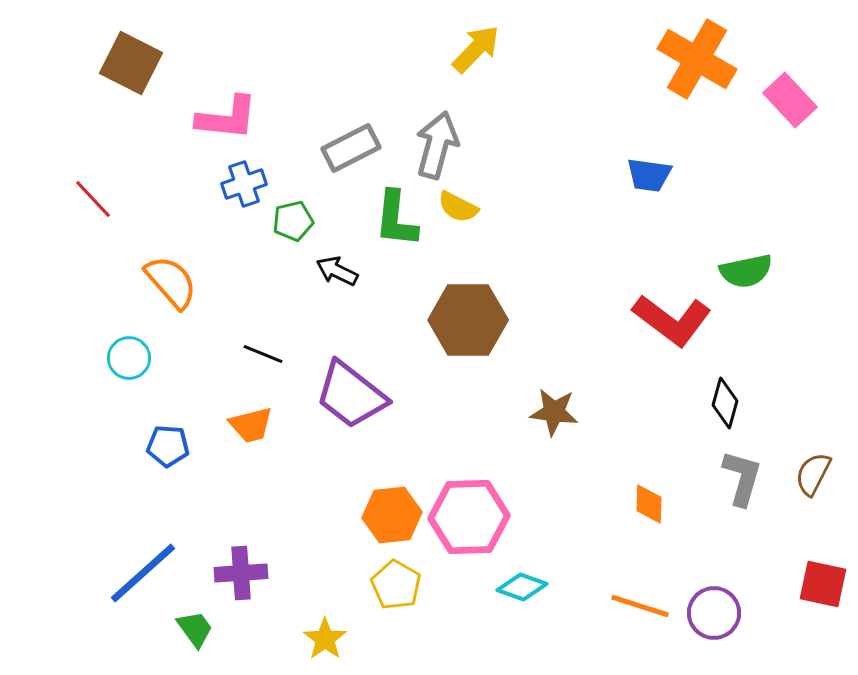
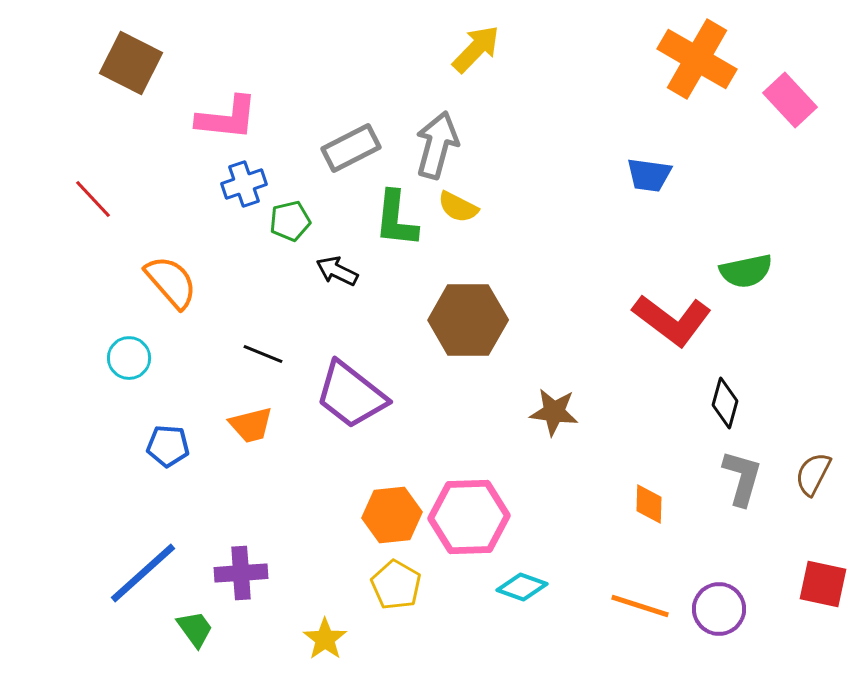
green pentagon: moved 3 px left
purple circle: moved 5 px right, 4 px up
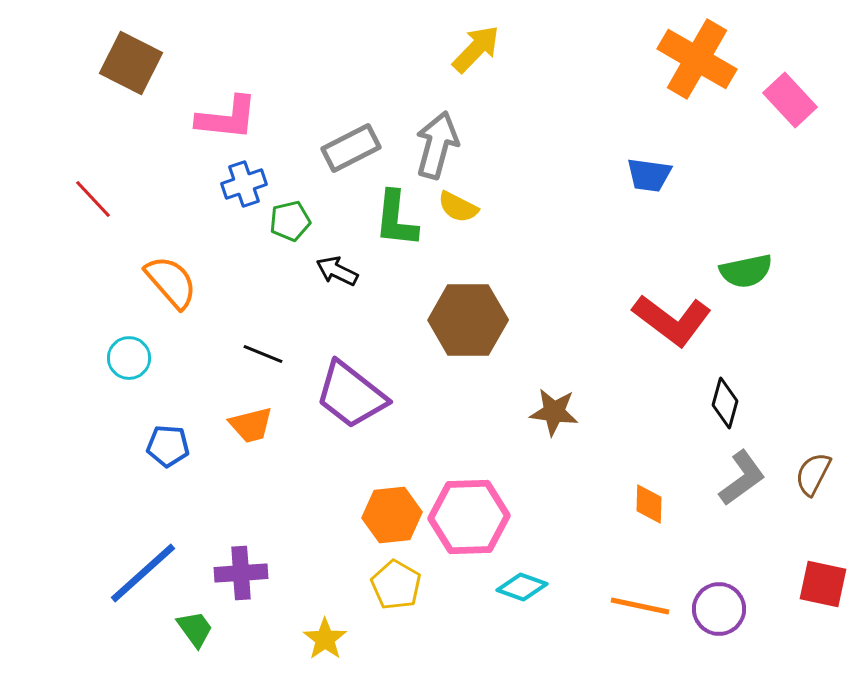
gray L-shape: rotated 38 degrees clockwise
orange line: rotated 6 degrees counterclockwise
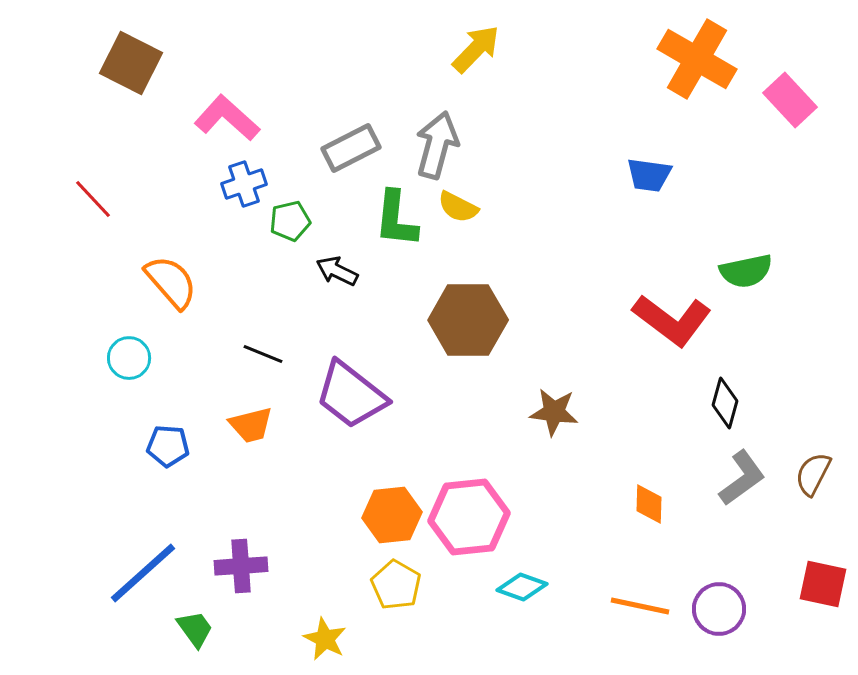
pink L-shape: rotated 144 degrees counterclockwise
pink hexagon: rotated 4 degrees counterclockwise
purple cross: moved 7 px up
yellow star: rotated 9 degrees counterclockwise
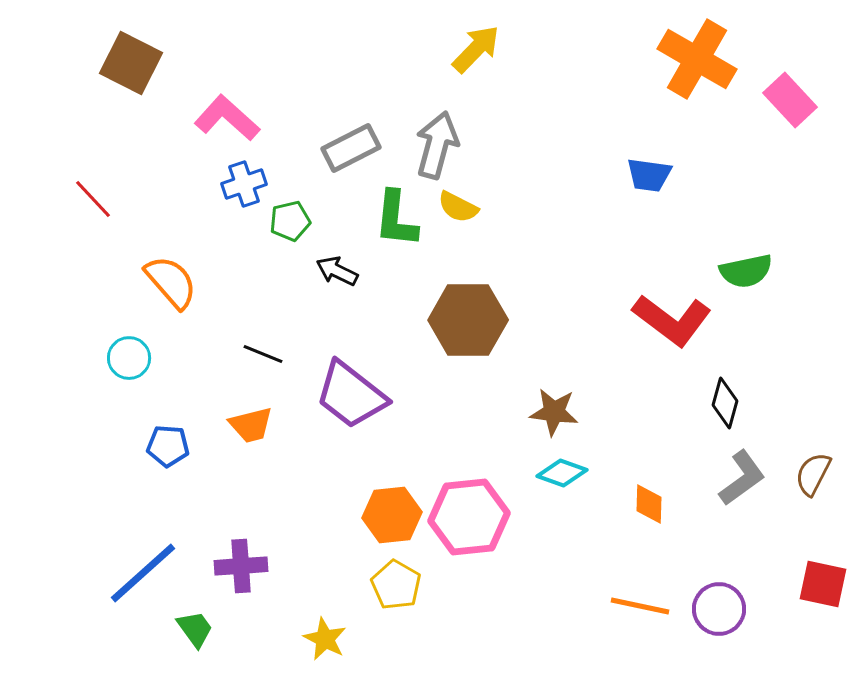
cyan diamond: moved 40 px right, 114 px up
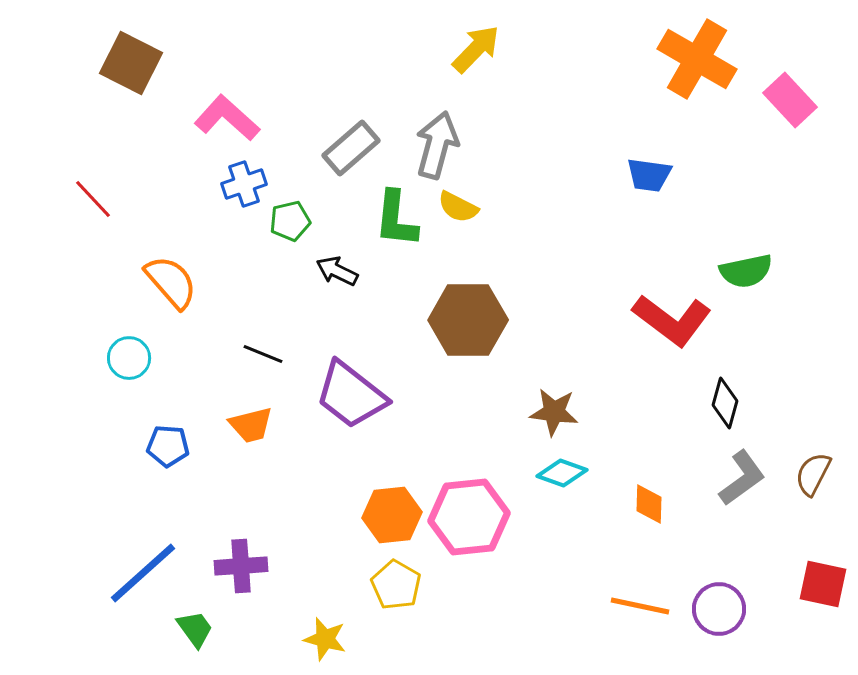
gray rectangle: rotated 14 degrees counterclockwise
yellow star: rotated 12 degrees counterclockwise
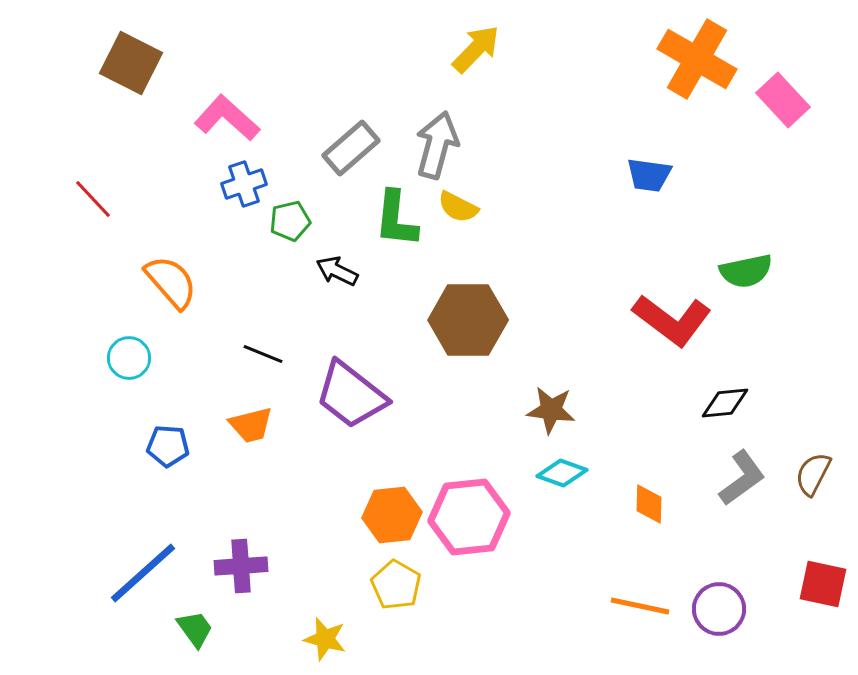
pink rectangle: moved 7 px left
black diamond: rotated 69 degrees clockwise
brown star: moved 3 px left, 2 px up
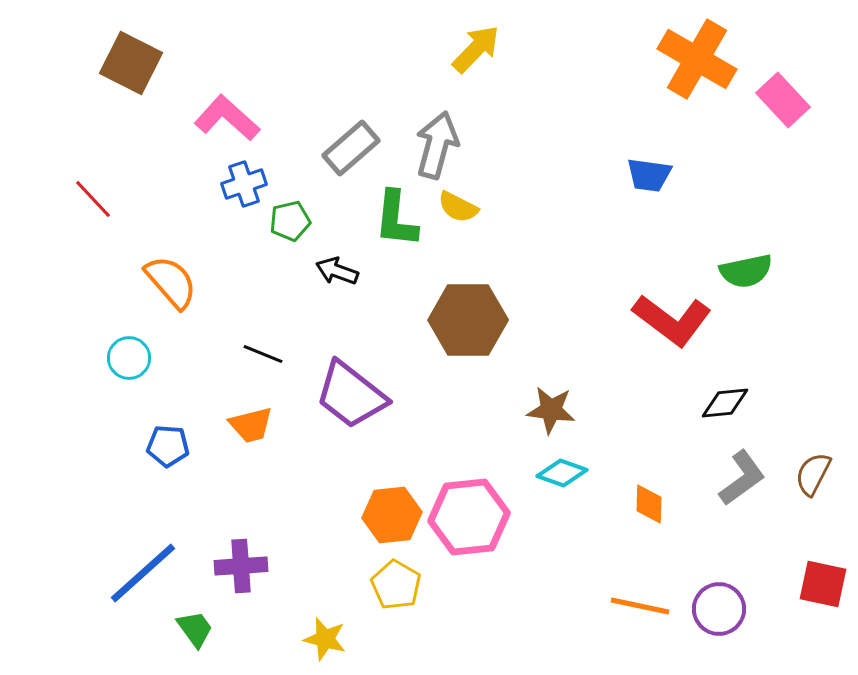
black arrow: rotated 6 degrees counterclockwise
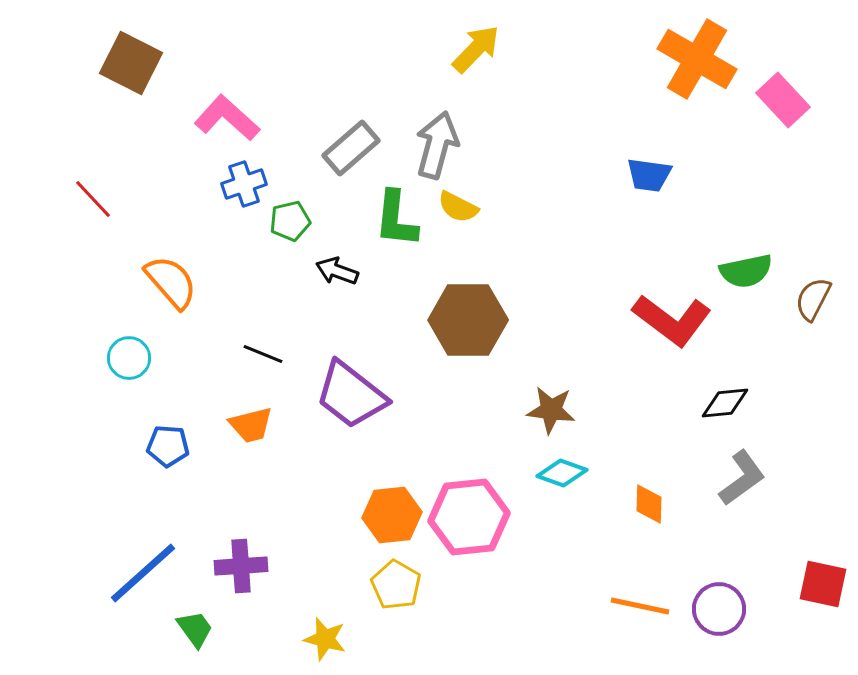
brown semicircle: moved 175 px up
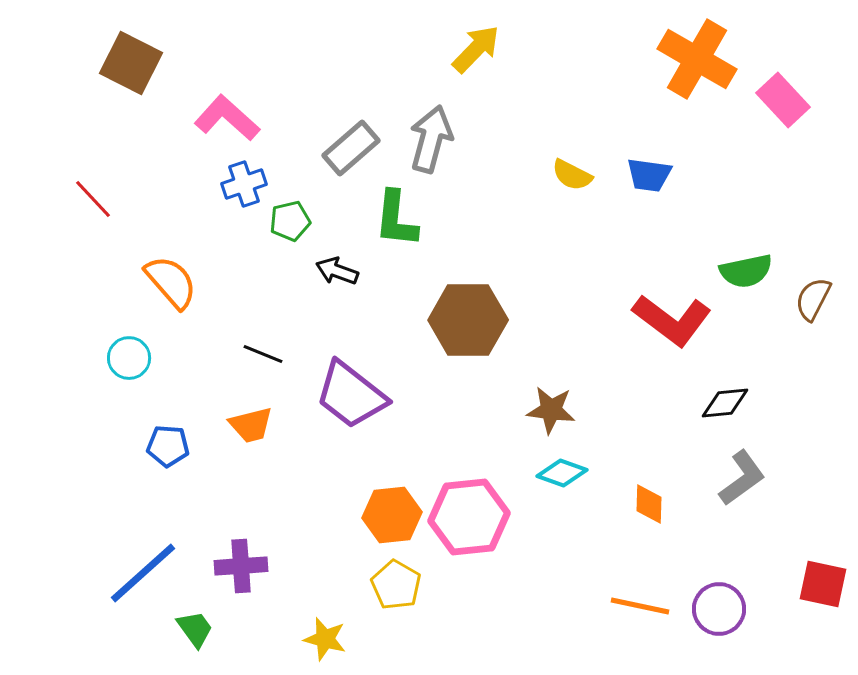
gray arrow: moved 6 px left, 6 px up
yellow semicircle: moved 114 px right, 32 px up
